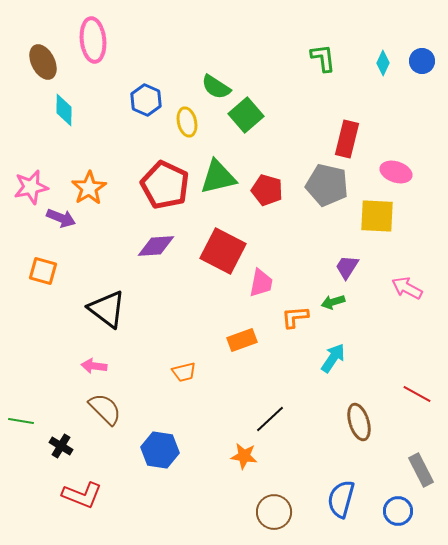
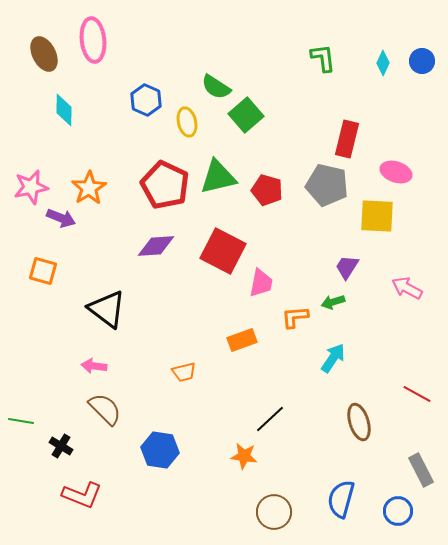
brown ellipse at (43, 62): moved 1 px right, 8 px up
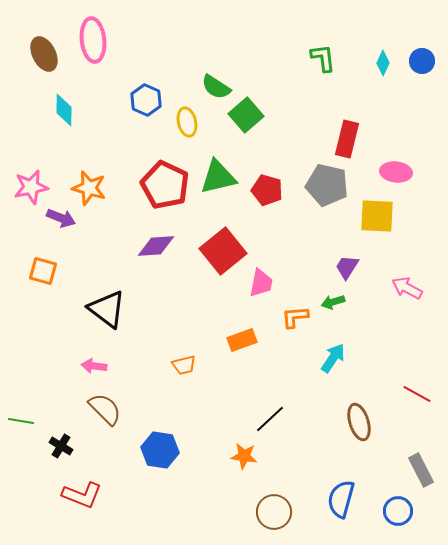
pink ellipse at (396, 172): rotated 12 degrees counterclockwise
orange star at (89, 188): rotated 24 degrees counterclockwise
red square at (223, 251): rotated 24 degrees clockwise
orange trapezoid at (184, 372): moved 7 px up
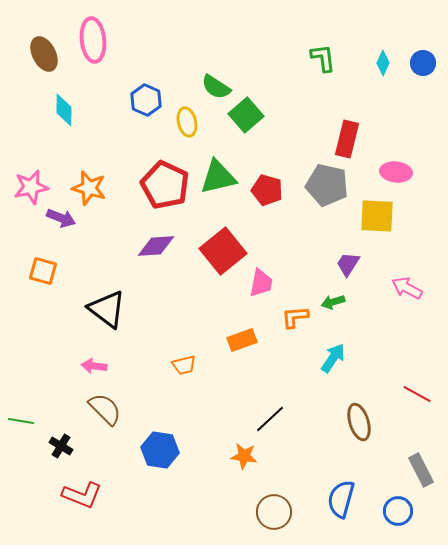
blue circle at (422, 61): moved 1 px right, 2 px down
purple trapezoid at (347, 267): moved 1 px right, 3 px up
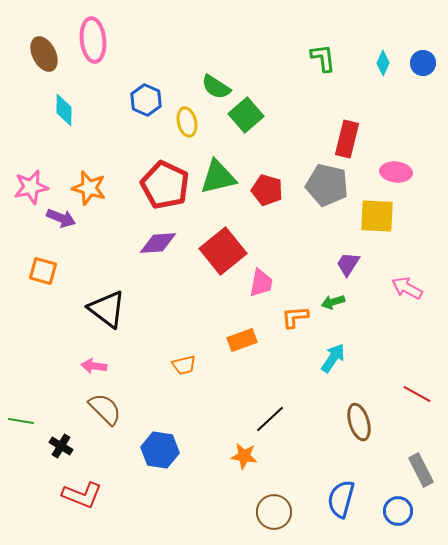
purple diamond at (156, 246): moved 2 px right, 3 px up
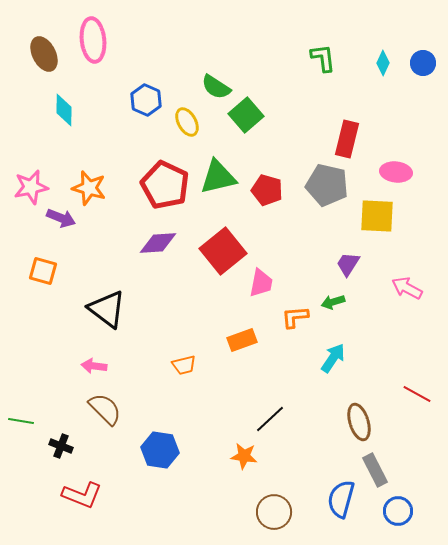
yellow ellipse at (187, 122): rotated 16 degrees counterclockwise
black cross at (61, 446): rotated 10 degrees counterclockwise
gray rectangle at (421, 470): moved 46 px left
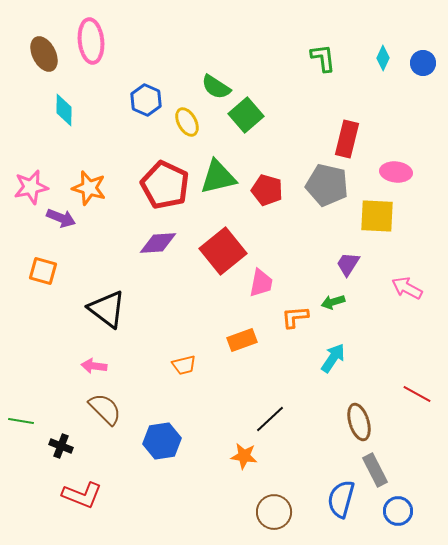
pink ellipse at (93, 40): moved 2 px left, 1 px down
cyan diamond at (383, 63): moved 5 px up
blue hexagon at (160, 450): moved 2 px right, 9 px up; rotated 18 degrees counterclockwise
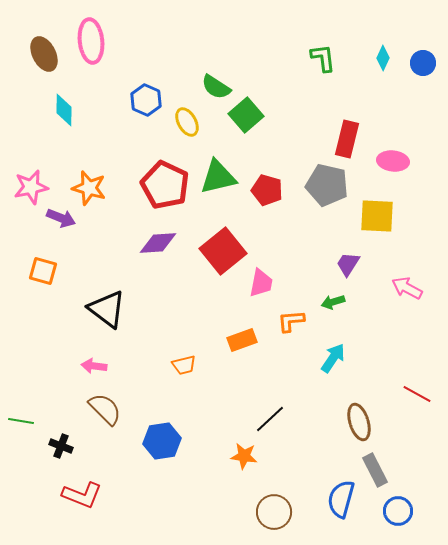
pink ellipse at (396, 172): moved 3 px left, 11 px up
orange L-shape at (295, 317): moved 4 px left, 4 px down
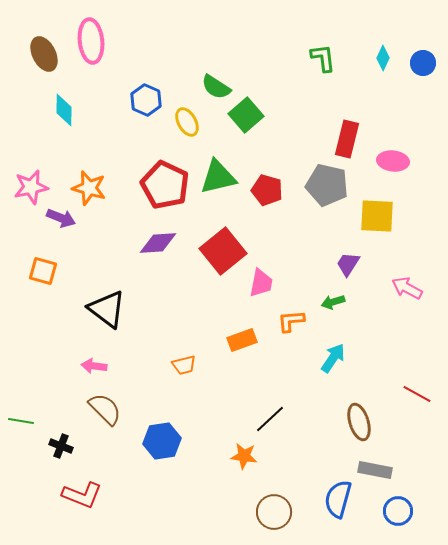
gray rectangle at (375, 470): rotated 52 degrees counterclockwise
blue semicircle at (341, 499): moved 3 px left
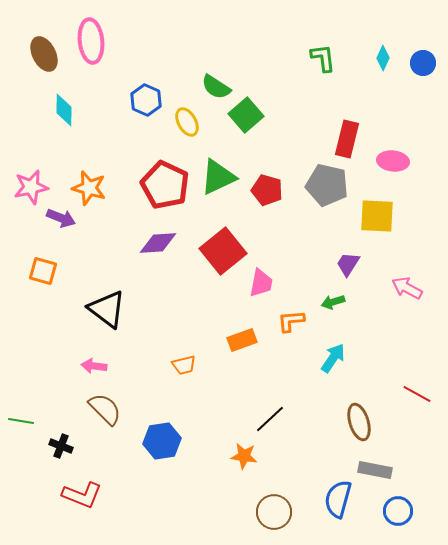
green triangle at (218, 177): rotated 12 degrees counterclockwise
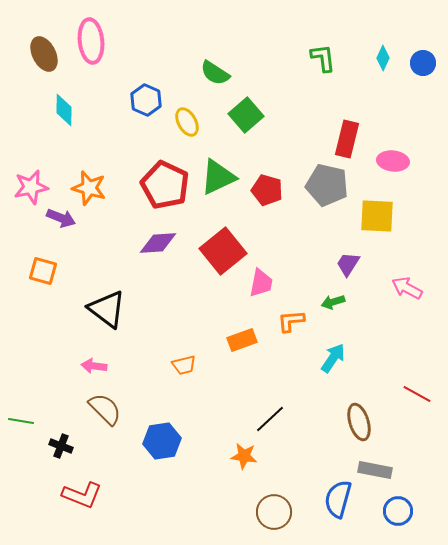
green semicircle at (216, 87): moved 1 px left, 14 px up
